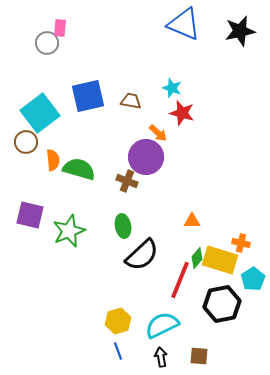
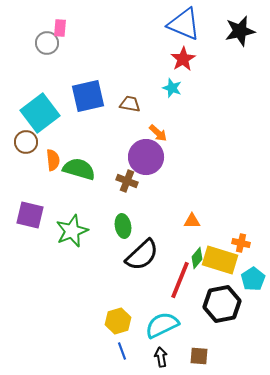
brown trapezoid: moved 1 px left, 3 px down
red star: moved 1 px right, 54 px up; rotated 25 degrees clockwise
green star: moved 3 px right
blue line: moved 4 px right
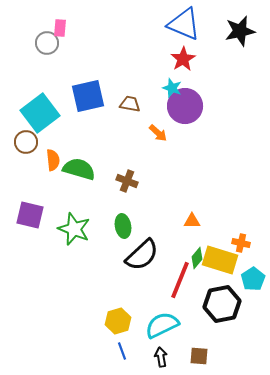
purple circle: moved 39 px right, 51 px up
green star: moved 2 px right, 2 px up; rotated 28 degrees counterclockwise
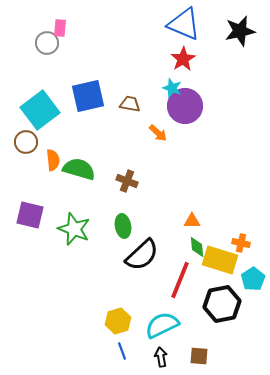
cyan square: moved 3 px up
green diamond: moved 11 px up; rotated 45 degrees counterclockwise
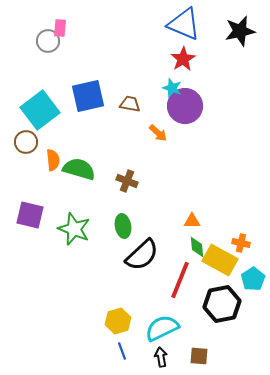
gray circle: moved 1 px right, 2 px up
yellow rectangle: rotated 12 degrees clockwise
cyan semicircle: moved 3 px down
